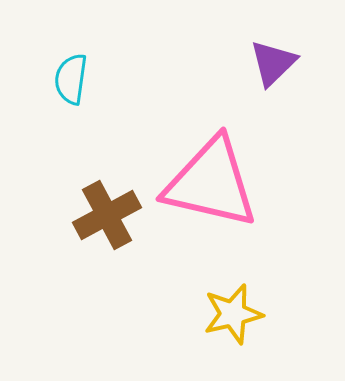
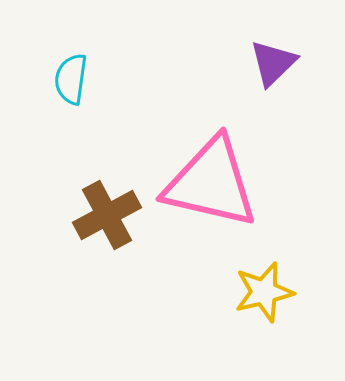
yellow star: moved 31 px right, 22 px up
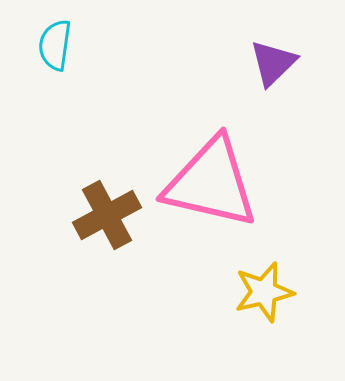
cyan semicircle: moved 16 px left, 34 px up
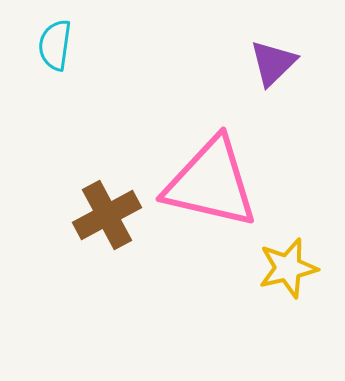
yellow star: moved 24 px right, 24 px up
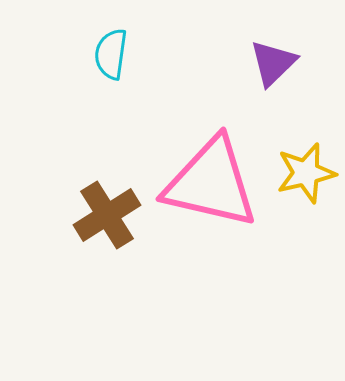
cyan semicircle: moved 56 px right, 9 px down
brown cross: rotated 4 degrees counterclockwise
yellow star: moved 18 px right, 95 px up
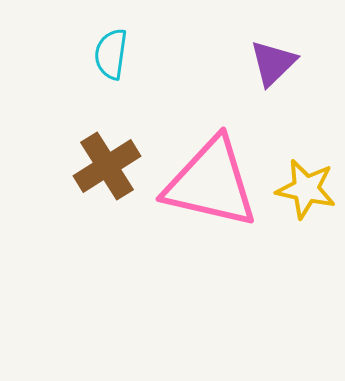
yellow star: moved 16 px down; rotated 26 degrees clockwise
brown cross: moved 49 px up
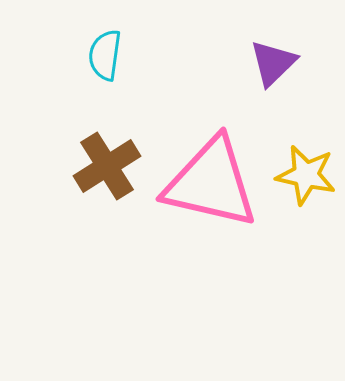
cyan semicircle: moved 6 px left, 1 px down
yellow star: moved 14 px up
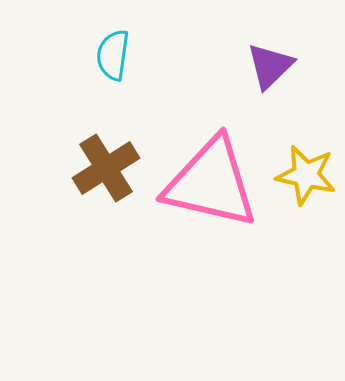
cyan semicircle: moved 8 px right
purple triangle: moved 3 px left, 3 px down
brown cross: moved 1 px left, 2 px down
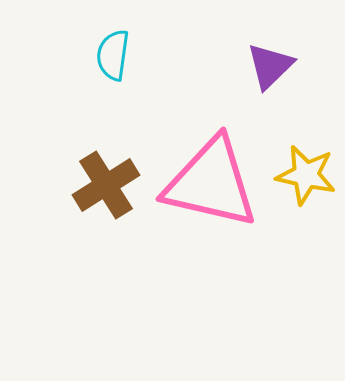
brown cross: moved 17 px down
